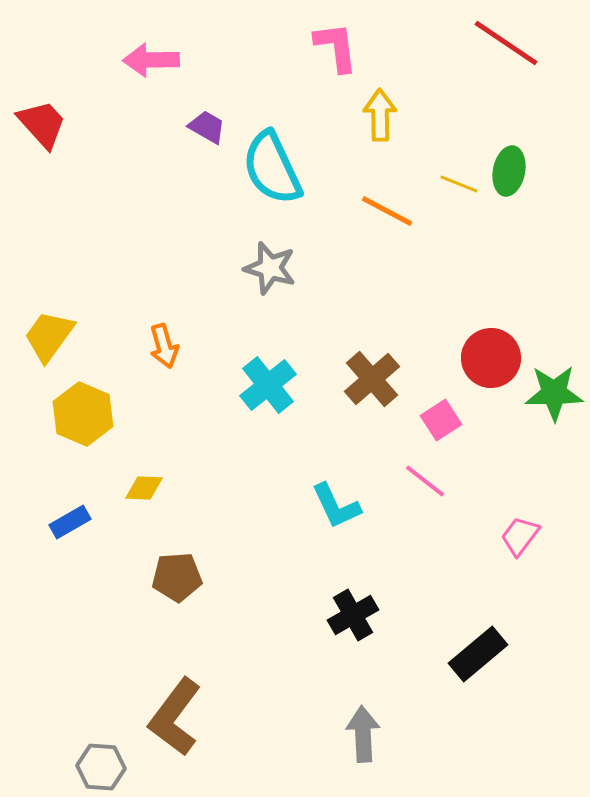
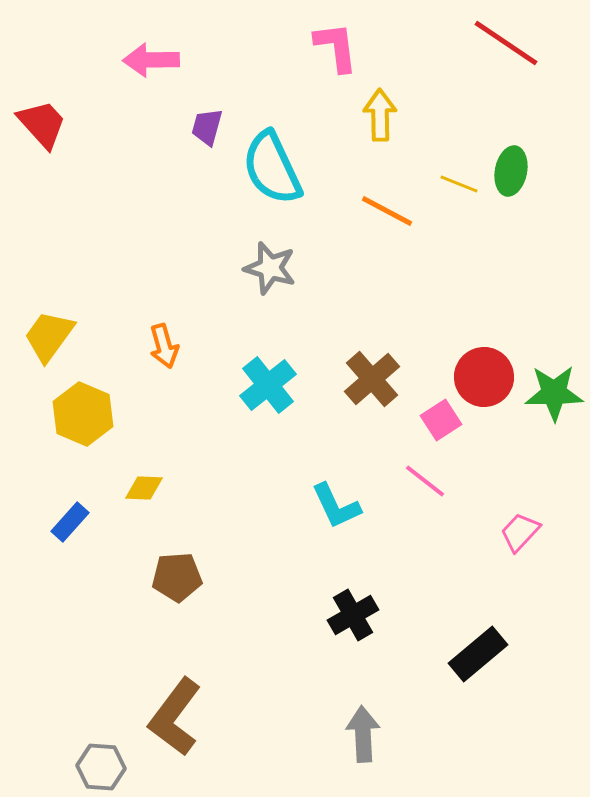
purple trapezoid: rotated 105 degrees counterclockwise
green ellipse: moved 2 px right
red circle: moved 7 px left, 19 px down
blue rectangle: rotated 18 degrees counterclockwise
pink trapezoid: moved 4 px up; rotated 6 degrees clockwise
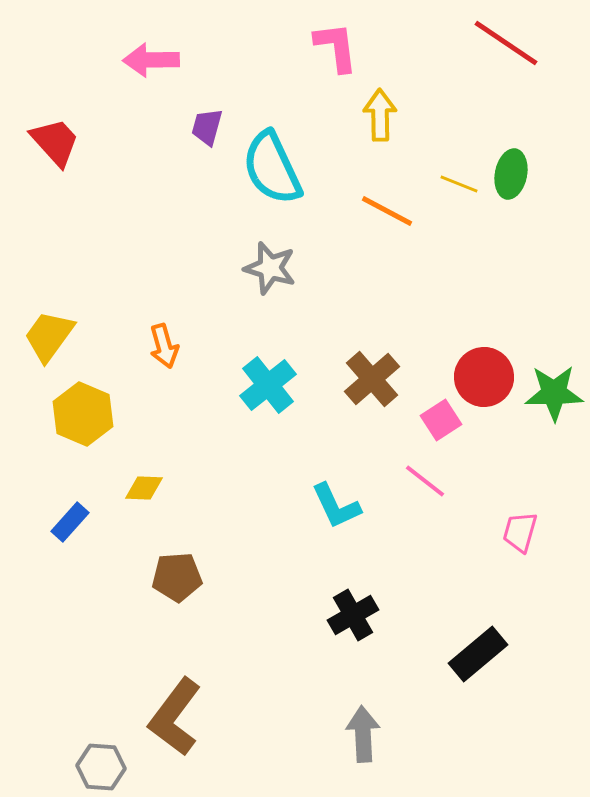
red trapezoid: moved 13 px right, 18 px down
green ellipse: moved 3 px down
pink trapezoid: rotated 27 degrees counterclockwise
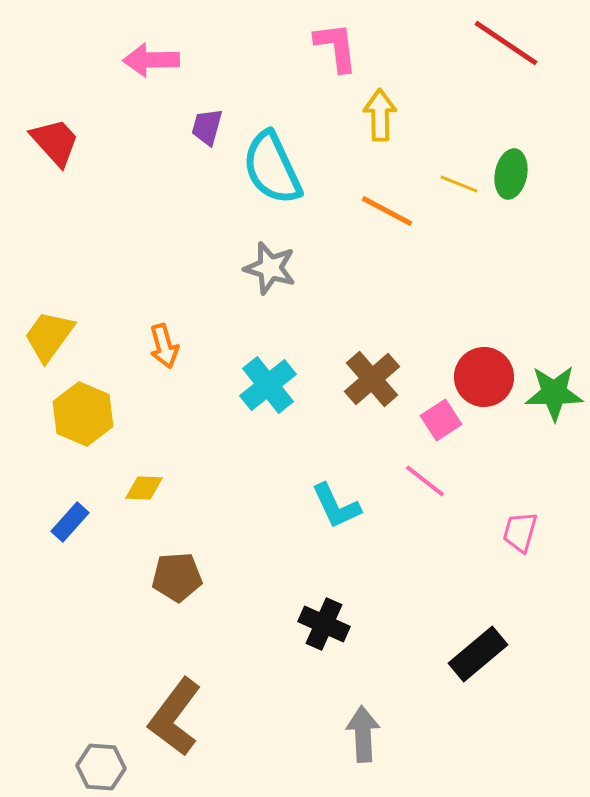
black cross: moved 29 px left, 9 px down; rotated 36 degrees counterclockwise
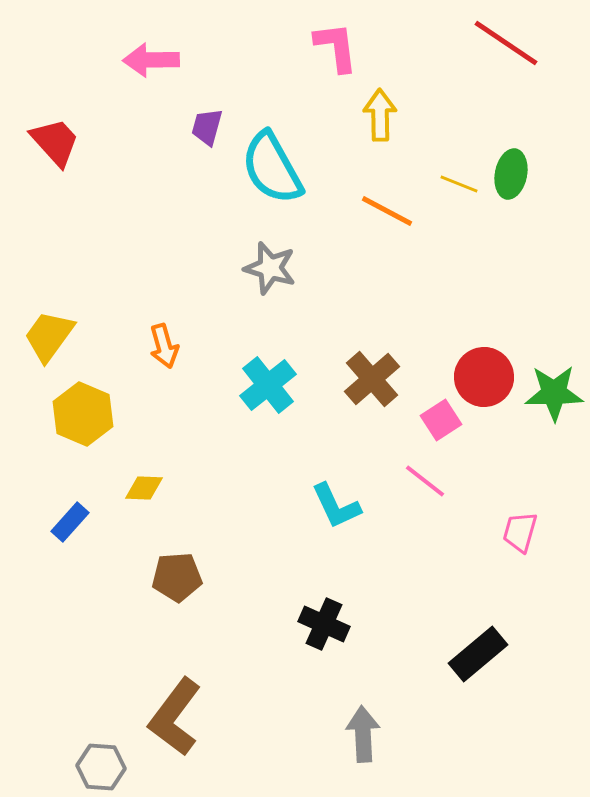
cyan semicircle: rotated 4 degrees counterclockwise
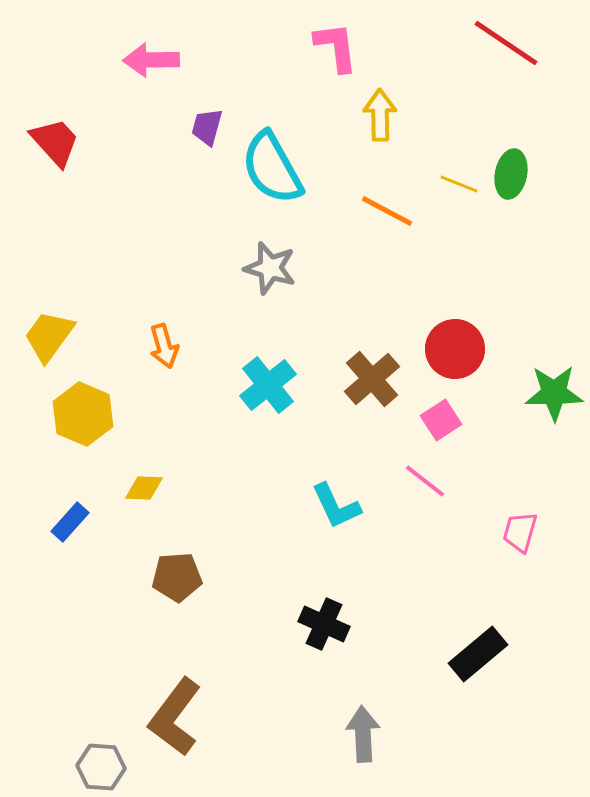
red circle: moved 29 px left, 28 px up
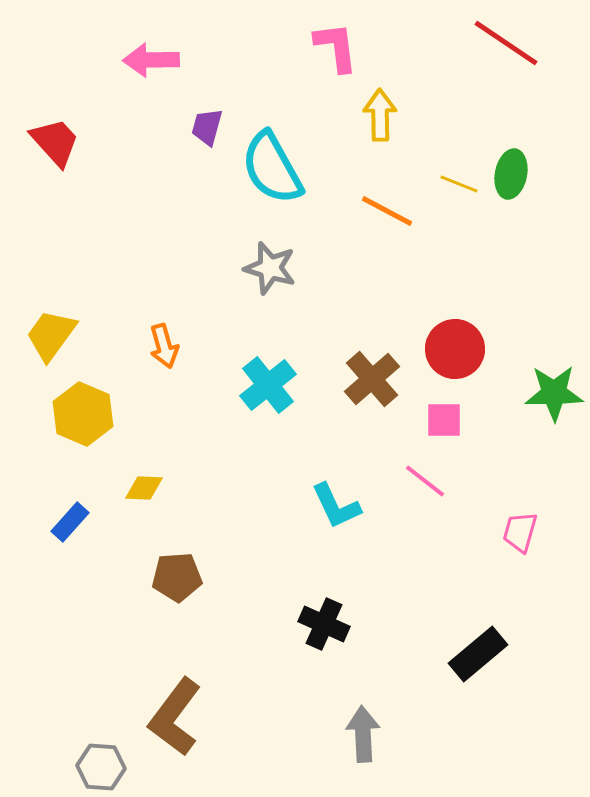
yellow trapezoid: moved 2 px right, 1 px up
pink square: moved 3 px right; rotated 33 degrees clockwise
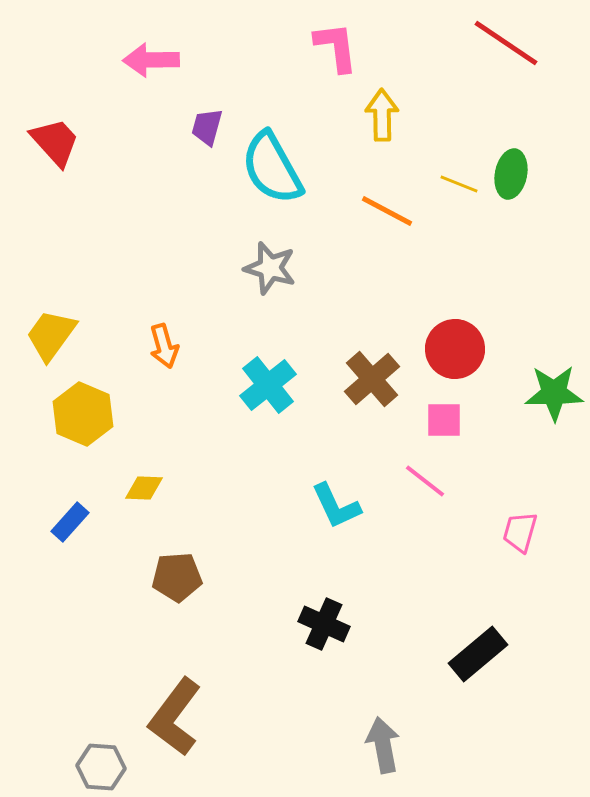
yellow arrow: moved 2 px right
gray arrow: moved 20 px right, 11 px down; rotated 8 degrees counterclockwise
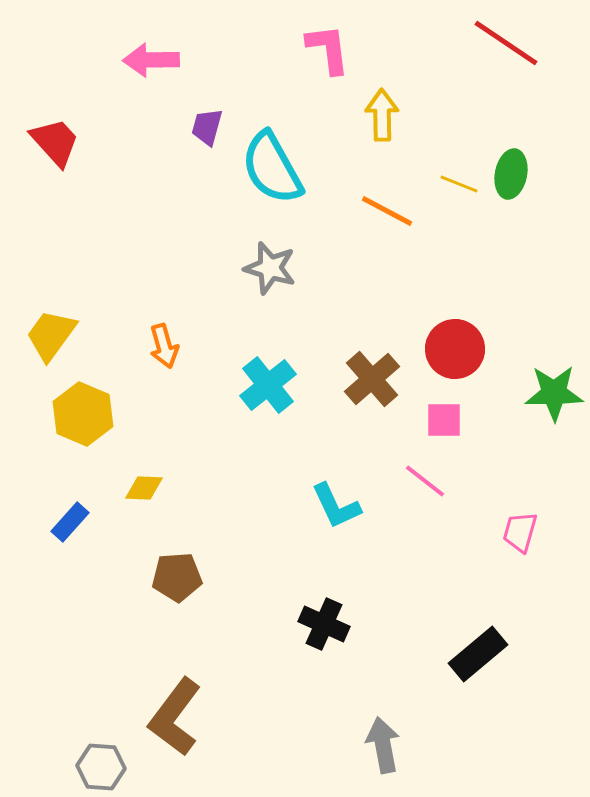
pink L-shape: moved 8 px left, 2 px down
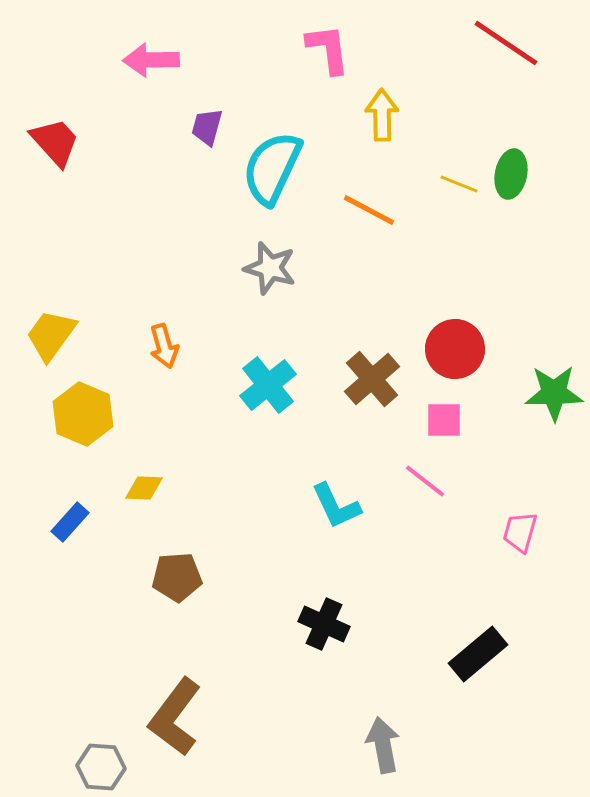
cyan semicircle: rotated 54 degrees clockwise
orange line: moved 18 px left, 1 px up
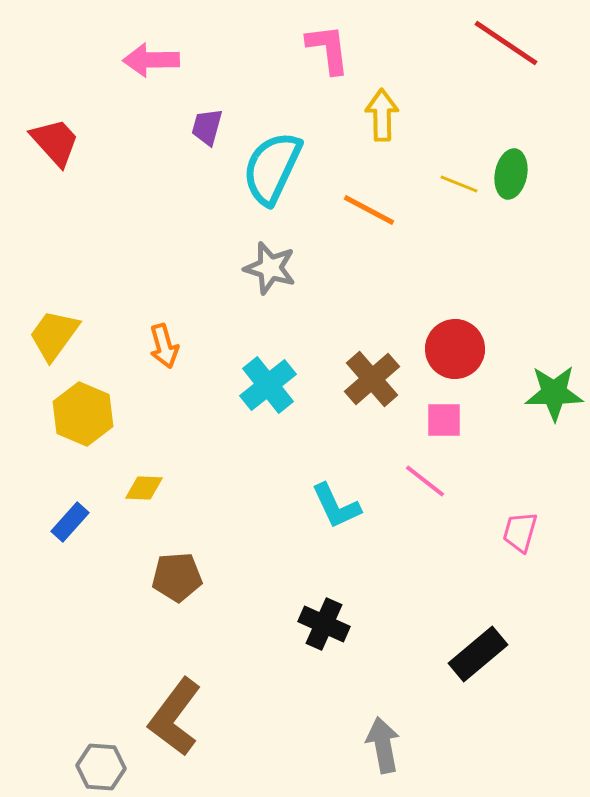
yellow trapezoid: moved 3 px right
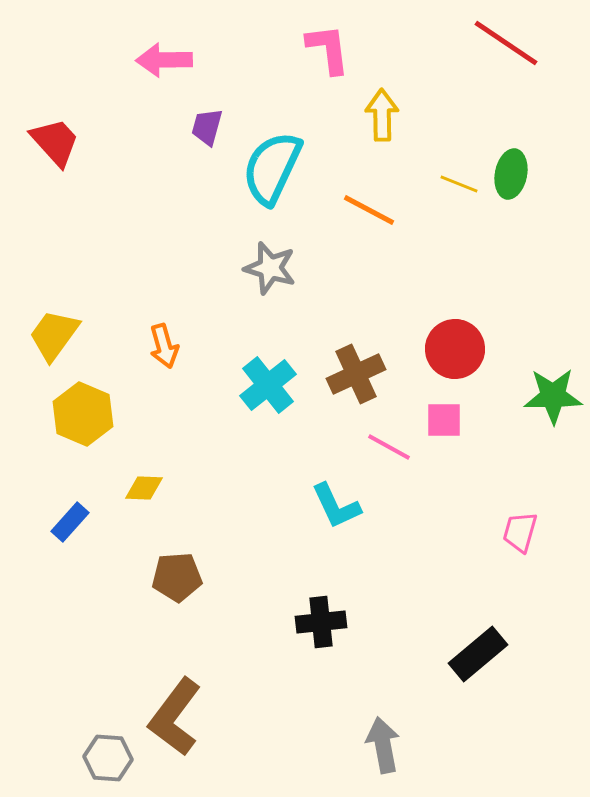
pink arrow: moved 13 px right
brown cross: moved 16 px left, 5 px up; rotated 16 degrees clockwise
green star: moved 1 px left, 3 px down
pink line: moved 36 px left, 34 px up; rotated 9 degrees counterclockwise
black cross: moved 3 px left, 2 px up; rotated 30 degrees counterclockwise
gray hexagon: moved 7 px right, 9 px up
